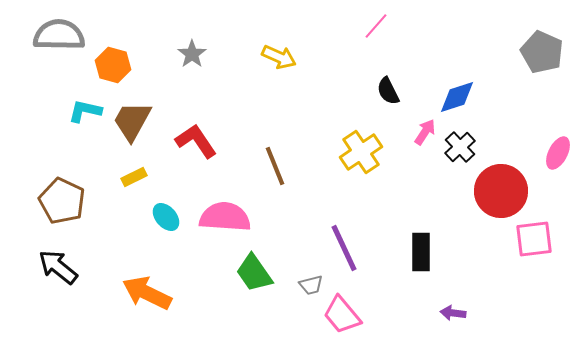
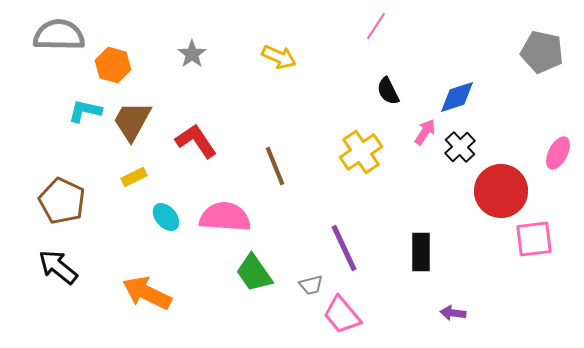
pink line: rotated 8 degrees counterclockwise
gray pentagon: rotated 12 degrees counterclockwise
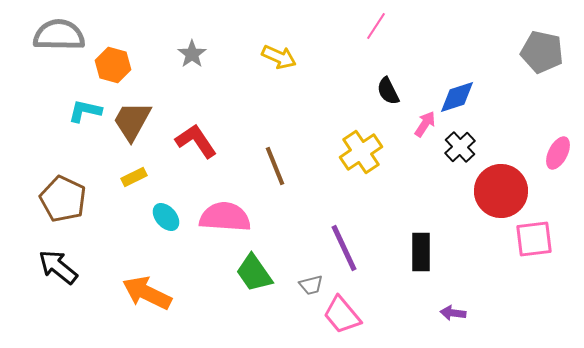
pink arrow: moved 8 px up
brown pentagon: moved 1 px right, 2 px up
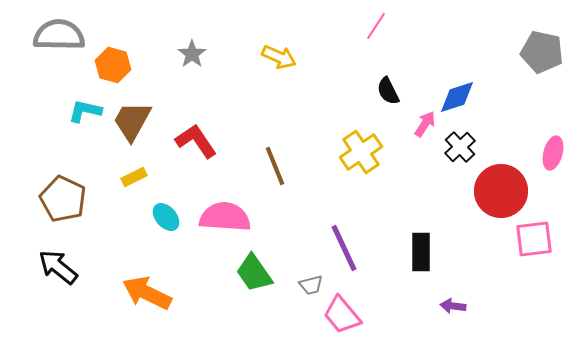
pink ellipse: moved 5 px left; rotated 12 degrees counterclockwise
purple arrow: moved 7 px up
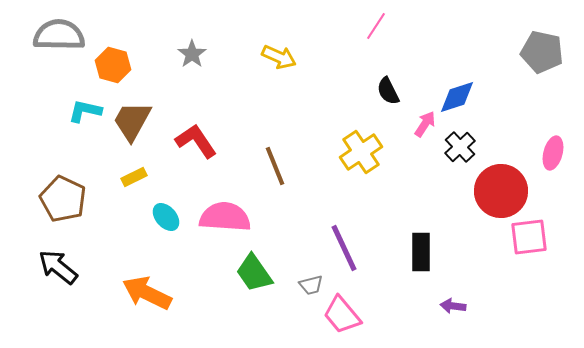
pink square: moved 5 px left, 2 px up
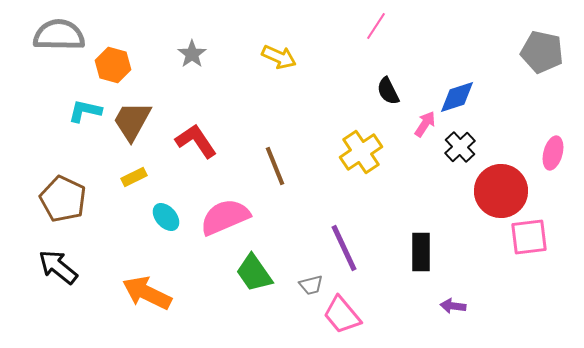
pink semicircle: rotated 27 degrees counterclockwise
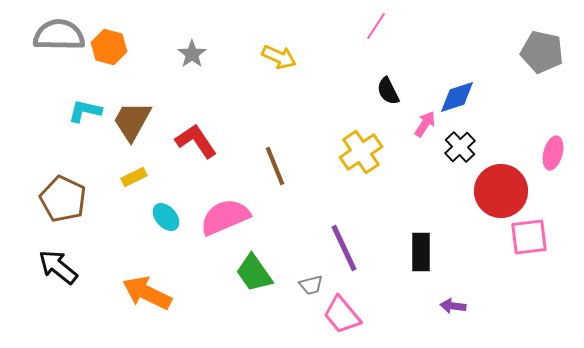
orange hexagon: moved 4 px left, 18 px up
